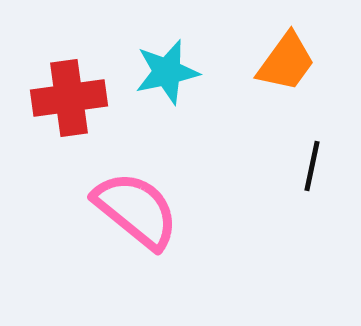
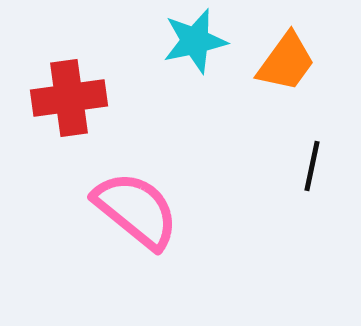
cyan star: moved 28 px right, 31 px up
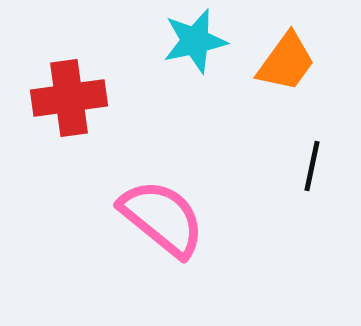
pink semicircle: moved 26 px right, 8 px down
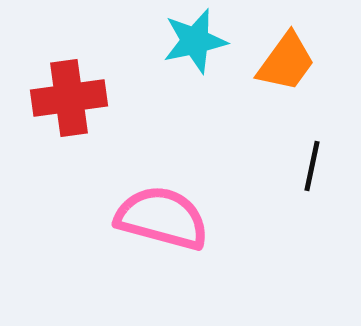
pink semicircle: rotated 24 degrees counterclockwise
